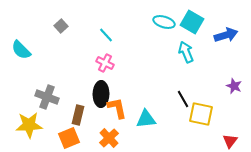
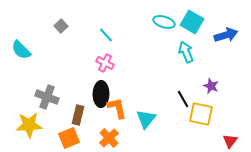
purple star: moved 23 px left
cyan triangle: rotated 45 degrees counterclockwise
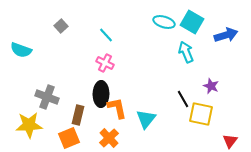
cyan semicircle: rotated 25 degrees counterclockwise
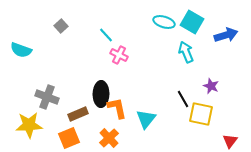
pink cross: moved 14 px right, 8 px up
brown rectangle: moved 1 px up; rotated 54 degrees clockwise
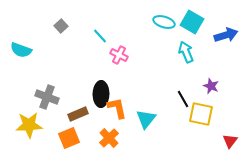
cyan line: moved 6 px left, 1 px down
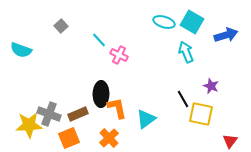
cyan line: moved 1 px left, 4 px down
gray cross: moved 2 px right, 17 px down
cyan triangle: rotated 15 degrees clockwise
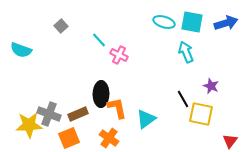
cyan square: rotated 20 degrees counterclockwise
blue arrow: moved 12 px up
orange cross: rotated 12 degrees counterclockwise
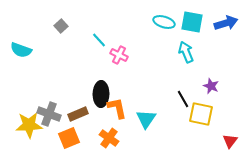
cyan triangle: rotated 20 degrees counterclockwise
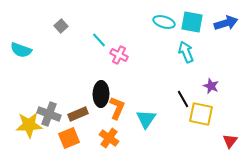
orange L-shape: rotated 35 degrees clockwise
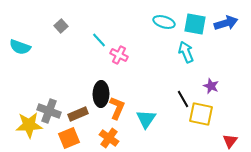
cyan square: moved 3 px right, 2 px down
cyan semicircle: moved 1 px left, 3 px up
gray cross: moved 3 px up
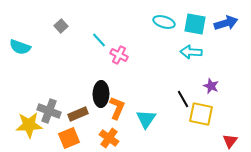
cyan arrow: moved 5 px right; rotated 65 degrees counterclockwise
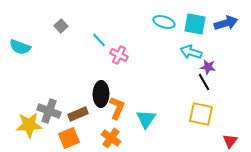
cyan arrow: rotated 15 degrees clockwise
purple star: moved 3 px left, 19 px up; rotated 14 degrees counterclockwise
black line: moved 21 px right, 17 px up
orange cross: moved 2 px right
